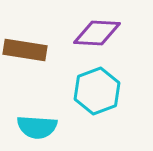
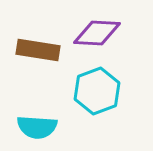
brown rectangle: moved 13 px right
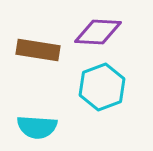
purple diamond: moved 1 px right, 1 px up
cyan hexagon: moved 5 px right, 4 px up
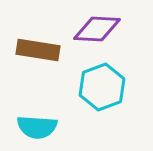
purple diamond: moved 1 px left, 3 px up
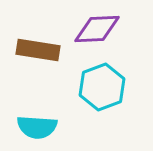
purple diamond: rotated 6 degrees counterclockwise
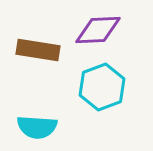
purple diamond: moved 1 px right, 1 px down
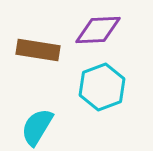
cyan semicircle: rotated 117 degrees clockwise
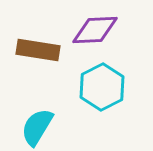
purple diamond: moved 3 px left
cyan hexagon: rotated 6 degrees counterclockwise
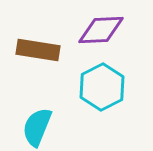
purple diamond: moved 6 px right
cyan semicircle: rotated 9 degrees counterclockwise
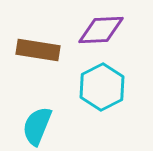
cyan semicircle: moved 1 px up
